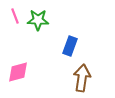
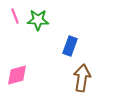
pink diamond: moved 1 px left, 3 px down
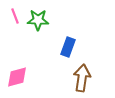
blue rectangle: moved 2 px left, 1 px down
pink diamond: moved 2 px down
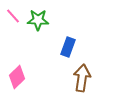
pink line: moved 2 px left; rotated 21 degrees counterclockwise
pink diamond: rotated 30 degrees counterclockwise
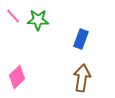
blue rectangle: moved 13 px right, 8 px up
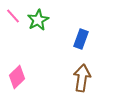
green star: rotated 30 degrees counterclockwise
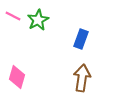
pink line: rotated 21 degrees counterclockwise
pink diamond: rotated 30 degrees counterclockwise
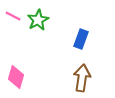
pink diamond: moved 1 px left
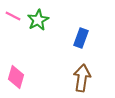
blue rectangle: moved 1 px up
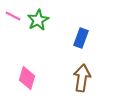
pink diamond: moved 11 px right, 1 px down
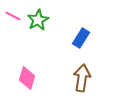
blue rectangle: rotated 12 degrees clockwise
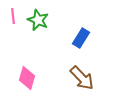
pink line: rotated 56 degrees clockwise
green star: rotated 20 degrees counterclockwise
brown arrow: rotated 128 degrees clockwise
